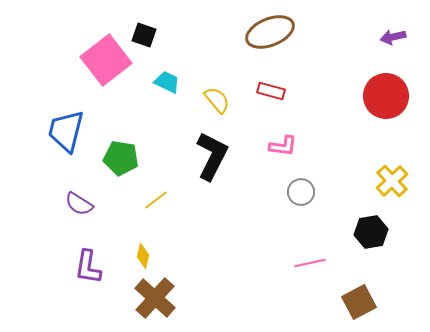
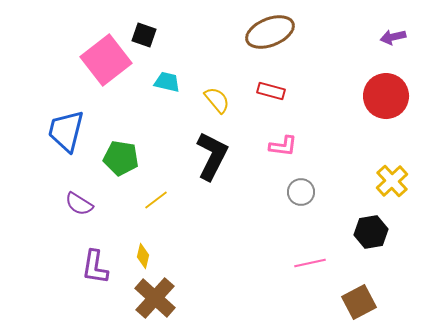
cyan trapezoid: rotated 12 degrees counterclockwise
purple L-shape: moved 7 px right
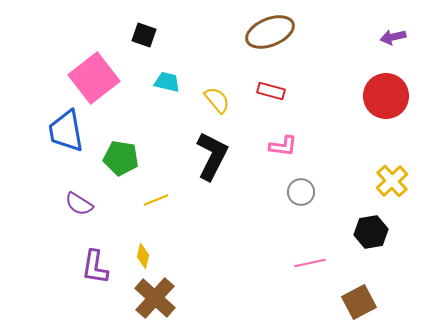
pink square: moved 12 px left, 18 px down
blue trapezoid: rotated 24 degrees counterclockwise
yellow line: rotated 15 degrees clockwise
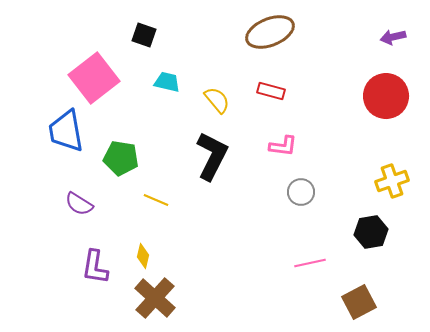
yellow cross: rotated 24 degrees clockwise
yellow line: rotated 45 degrees clockwise
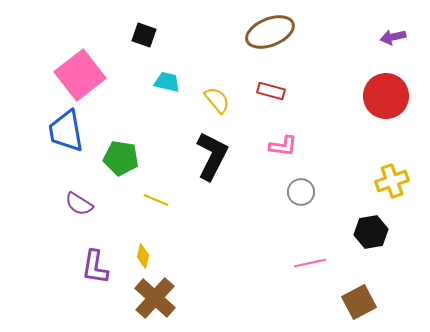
pink square: moved 14 px left, 3 px up
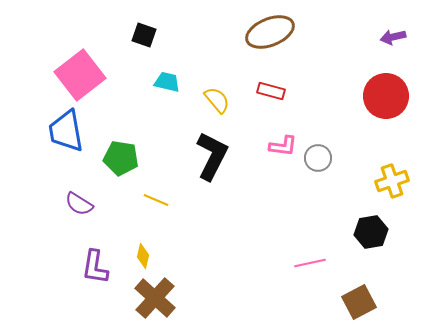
gray circle: moved 17 px right, 34 px up
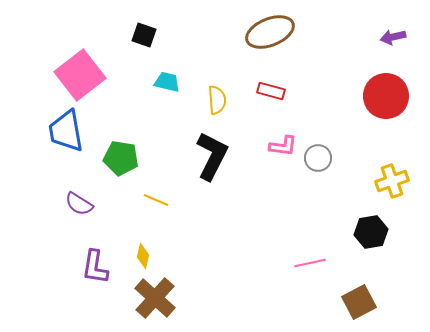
yellow semicircle: rotated 36 degrees clockwise
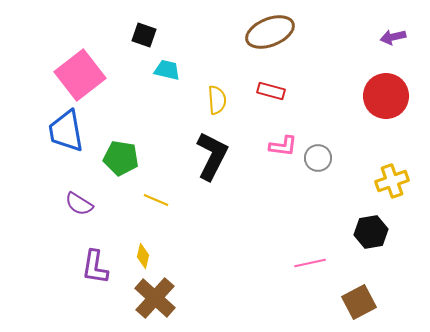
cyan trapezoid: moved 12 px up
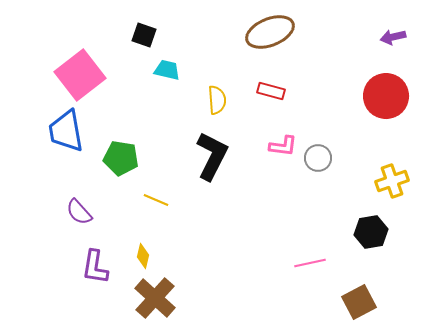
purple semicircle: moved 8 px down; rotated 16 degrees clockwise
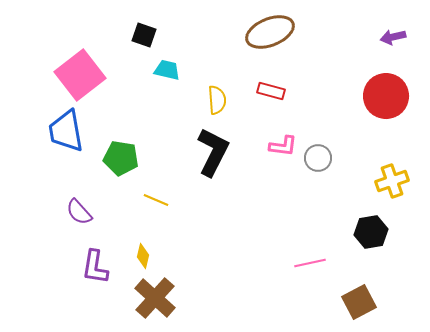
black L-shape: moved 1 px right, 4 px up
